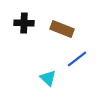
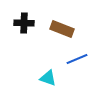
blue line: rotated 15 degrees clockwise
cyan triangle: rotated 24 degrees counterclockwise
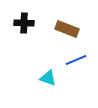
brown rectangle: moved 5 px right
blue line: moved 1 px left, 1 px down
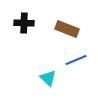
cyan triangle: rotated 24 degrees clockwise
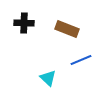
blue line: moved 5 px right
